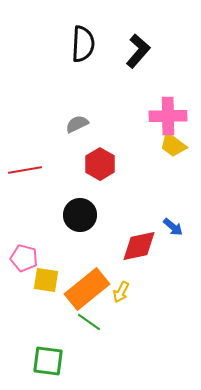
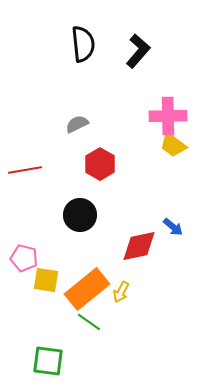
black semicircle: rotated 9 degrees counterclockwise
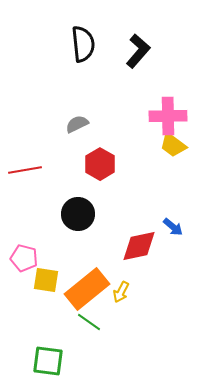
black circle: moved 2 px left, 1 px up
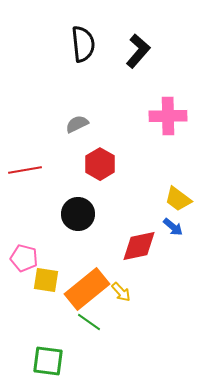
yellow trapezoid: moved 5 px right, 54 px down
yellow arrow: rotated 70 degrees counterclockwise
